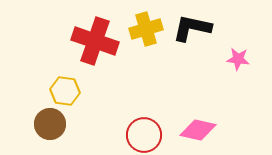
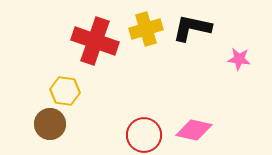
pink star: moved 1 px right
pink diamond: moved 4 px left
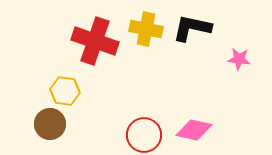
yellow cross: rotated 28 degrees clockwise
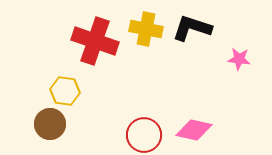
black L-shape: rotated 6 degrees clockwise
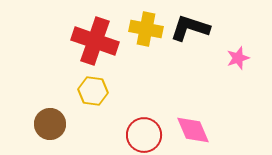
black L-shape: moved 2 px left
pink star: moved 1 px left, 1 px up; rotated 25 degrees counterclockwise
yellow hexagon: moved 28 px right
pink diamond: moved 1 px left; rotated 54 degrees clockwise
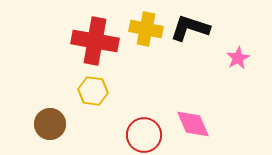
red cross: rotated 9 degrees counterclockwise
pink star: rotated 10 degrees counterclockwise
pink diamond: moved 6 px up
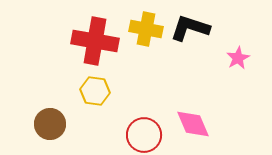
yellow hexagon: moved 2 px right
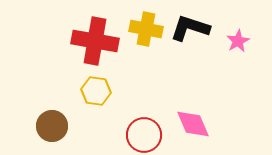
pink star: moved 17 px up
yellow hexagon: moved 1 px right
brown circle: moved 2 px right, 2 px down
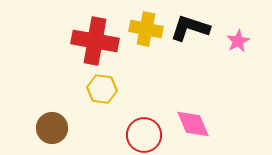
yellow hexagon: moved 6 px right, 2 px up
brown circle: moved 2 px down
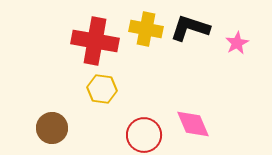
pink star: moved 1 px left, 2 px down
